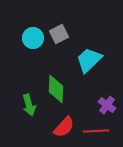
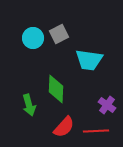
cyan trapezoid: rotated 128 degrees counterclockwise
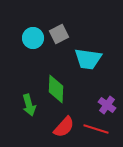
cyan trapezoid: moved 1 px left, 1 px up
red line: moved 2 px up; rotated 20 degrees clockwise
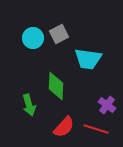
green diamond: moved 3 px up
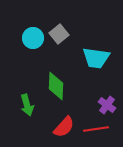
gray square: rotated 12 degrees counterclockwise
cyan trapezoid: moved 8 px right, 1 px up
green arrow: moved 2 px left
red line: rotated 25 degrees counterclockwise
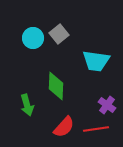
cyan trapezoid: moved 3 px down
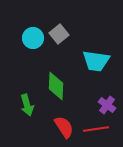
red semicircle: rotated 75 degrees counterclockwise
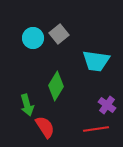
green diamond: rotated 28 degrees clockwise
red semicircle: moved 19 px left
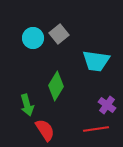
red semicircle: moved 3 px down
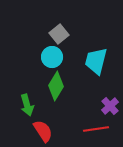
cyan circle: moved 19 px right, 19 px down
cyan trapezoid: rotated 96 degrees clockwise
purple cross: moved 3 px right, 1 px down; rotated 12 degrees clockwise
red semicircle: moved 2 px left, 1 px down
